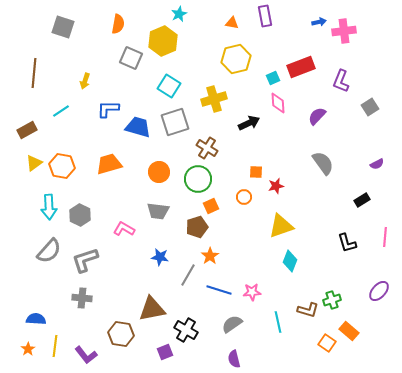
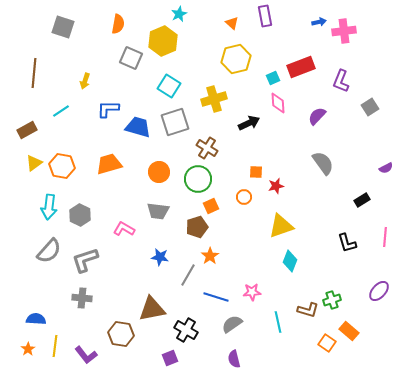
orange triangle at (232, 23): rotated 32 degrees clockwise
purple semicircle at (377, 164): moved 9 px right, 4 px down
cyan arrow at (49, 207): rotated 10 degrees clockwise
blue line at (219, 290): moved 3 px left, 7 px down
purple square at (165, 352): moved 5 px right, 6 px down
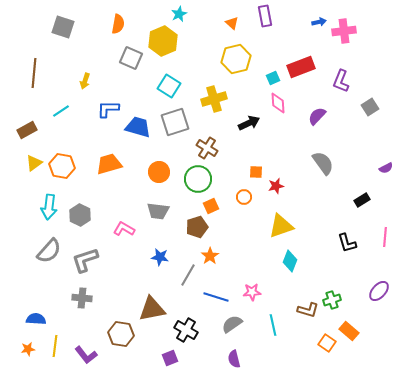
cyan line at (278, 322): moved 5 px left, 3 px down
orange star at (28, 349): rotated 24 degrees clockwise
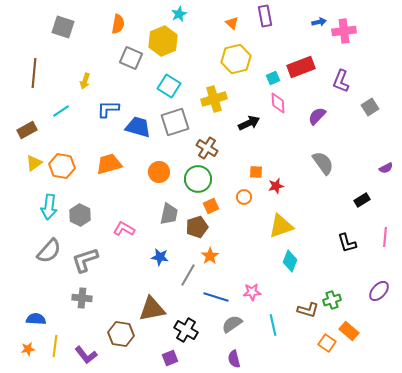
gray trapezoid at (158, 211): moved 11 px right, 3 px down; rotated 85 degrees counterclockwise
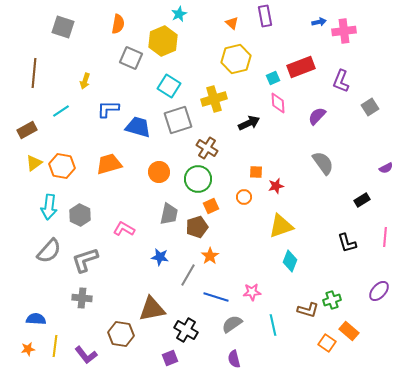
gray square at (175, 122): moved 3 px right, 2 px up
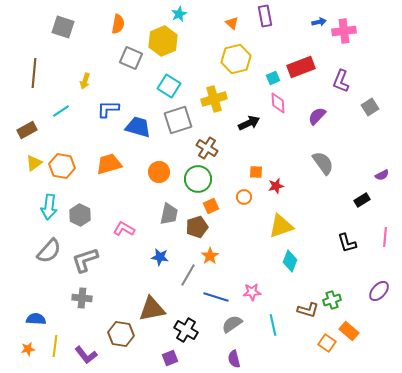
purple semicircle at (386, 168): moved 4 px left, 7 px down
